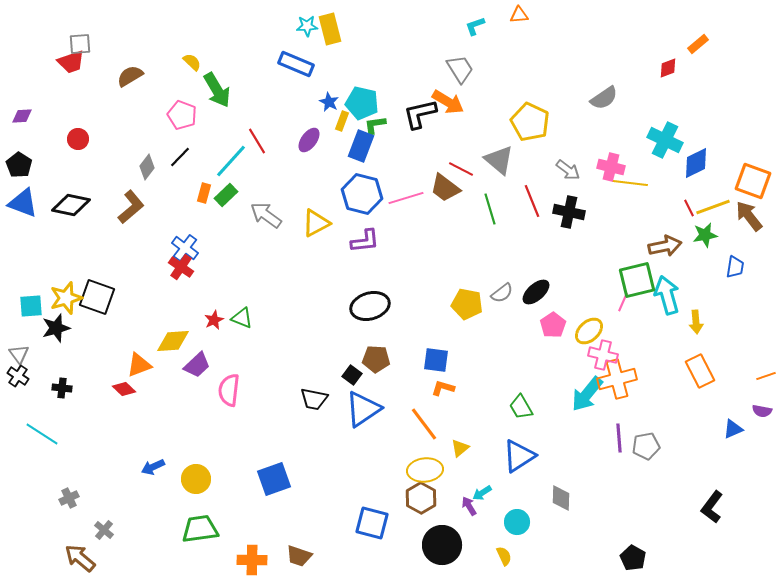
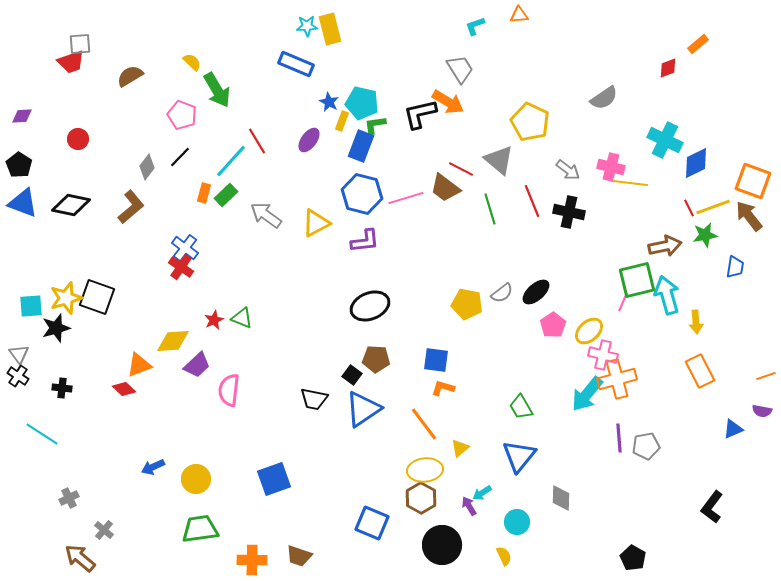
black ellipse at (370, 306): rotated 6 degrees counterclockwise
blue triangle at (519, 456): rotated 18 degrees counterclockwise
blue square at (372, 523): rotated 8 degrees clockwise
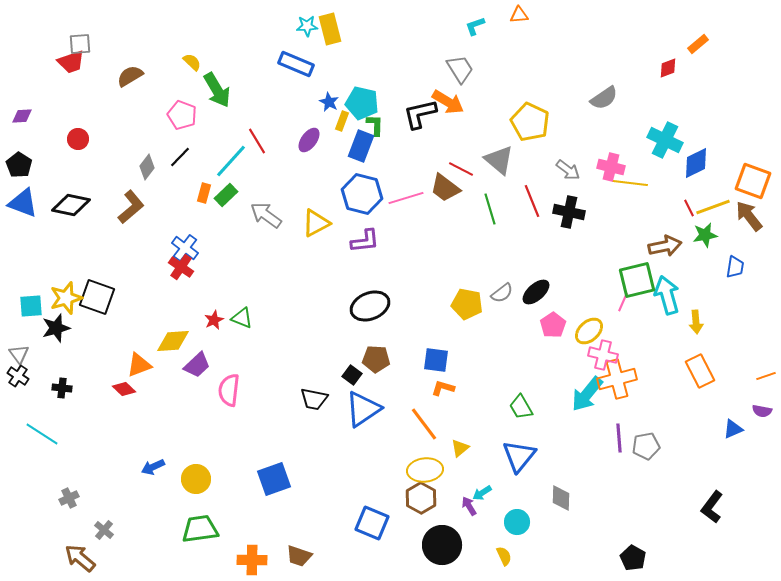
green L-shape at (375, 125): rotated 100 degrees clockwise
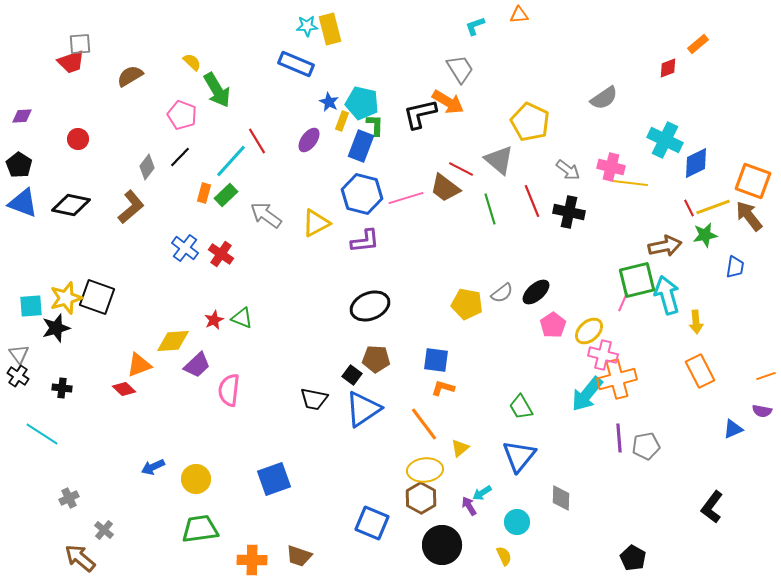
red cross at (181, 267): moved 40 px right, 13 px up
